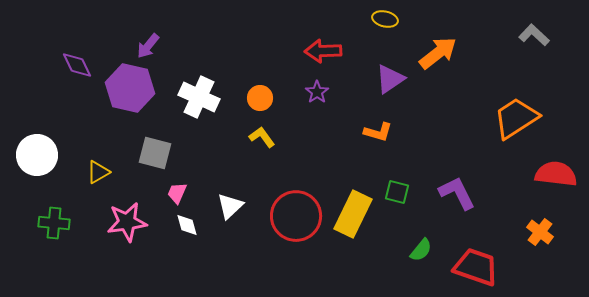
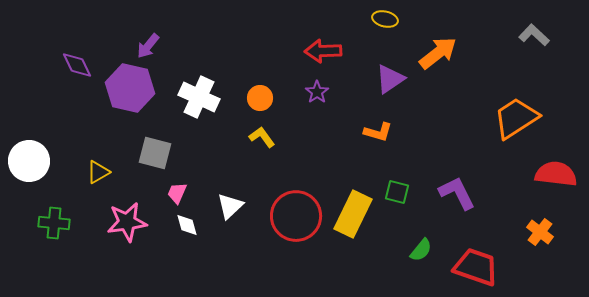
white circle: moved 8 px left, 6 px down
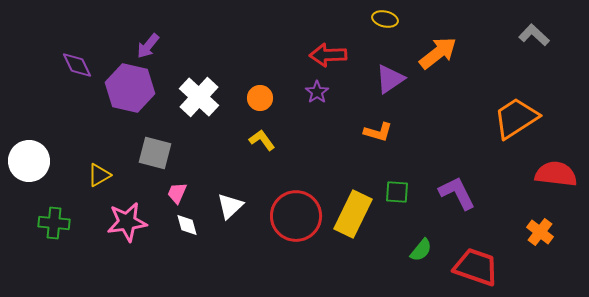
red arrow: moved 5 px right, 4 px down
white cross: rotated 18 degrees clockwise
yellow L-shape: moved 3 px down
yellow triangle: moved 1 px right, 3 px down
green square: rotated 10 degrees counterclockwise
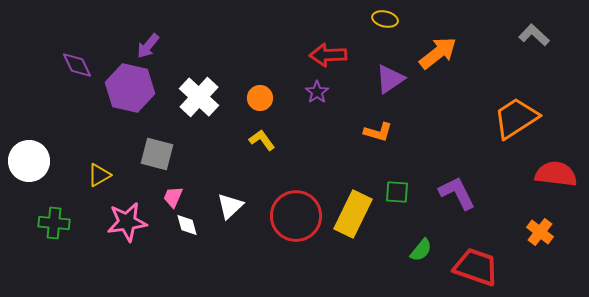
gray square: moved 2 px right, 1 px down
pink trapezoid: moved 4 px left, 4 px down
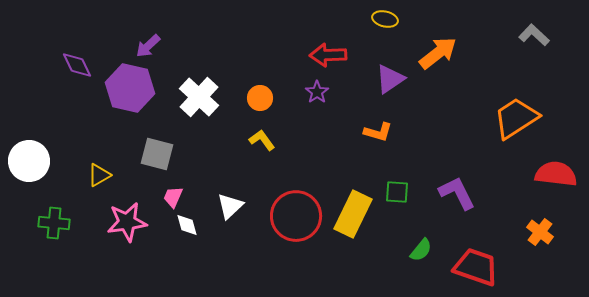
purple arrow: rotated 8 degrees clockwise
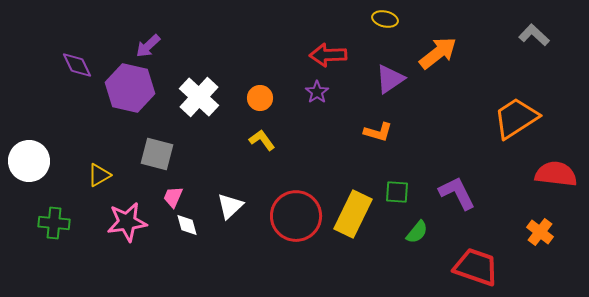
green semicircle: moved 4 px left, 18 px up
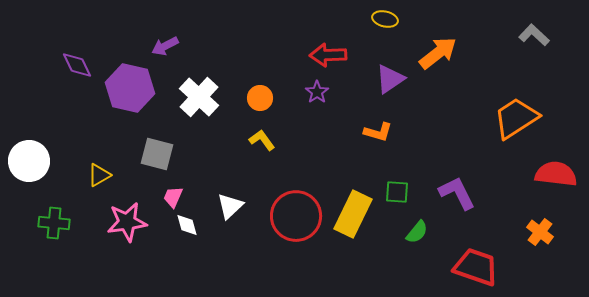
purple arrow: moved 17 px right; rotated 16 degrees clockwise
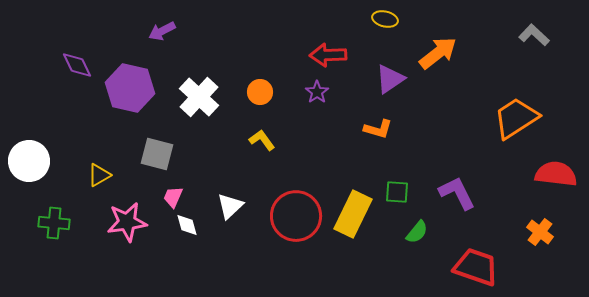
purple arrow: moved 3 px left, 15 px up
orange circle: moved 6 px up
orange L-shape: moved 3 px up
